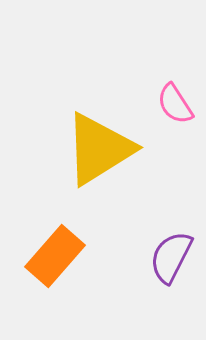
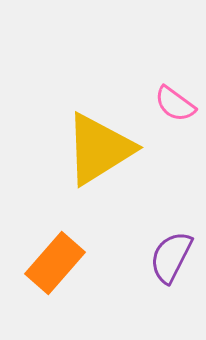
pink semicircle: rotated 21 degrees counterclockwise
orange rectangle: moved 7 px down
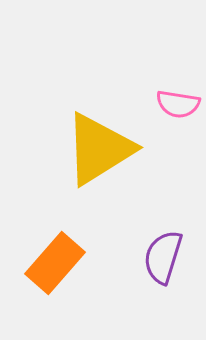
pink semicircle: moved 3 px right; rotated 27 degrees counterclockwise
purple semicircle: moved 8 px left; rotated 10 degrees counterclockwise
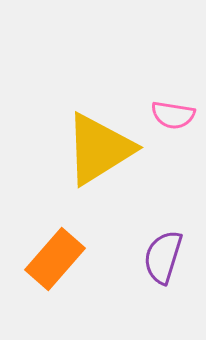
pink semicircle: moved 5 px left, 11 px down
orange rectangle: moved 4 px up
